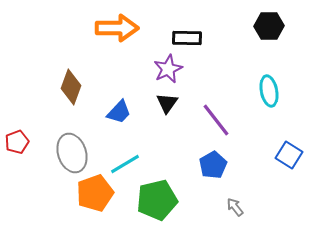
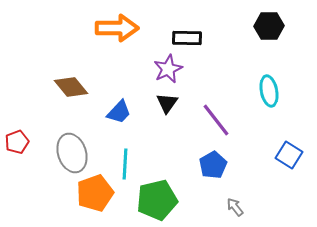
brown diamond: rotated 60 degrees counterclockwise
cyan line: rotated 56 degrees counterclockwise
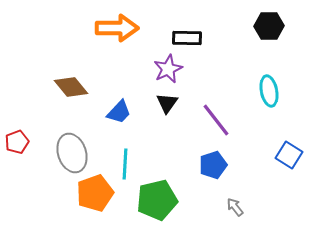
blue pentagon: rotated 12 degrees clockwise
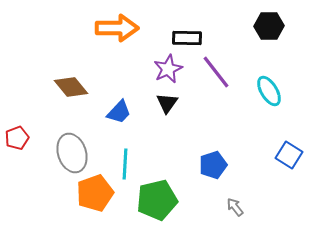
cyan ellipse: rotated 20 degrees counterclockwise
purple line: moved 48 px up
red pentagon: moved 4 px up
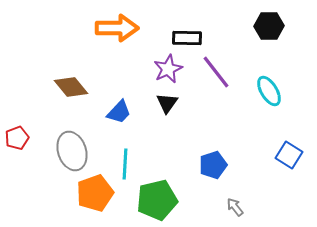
gray ellipse: moved 2 px up
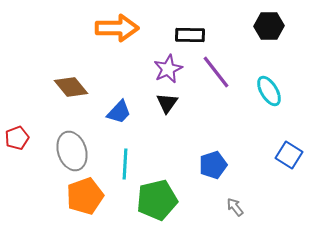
black rectangle: moved 3 px right, 3 px up
orange pentagon: moved 10 px left, 3 px down
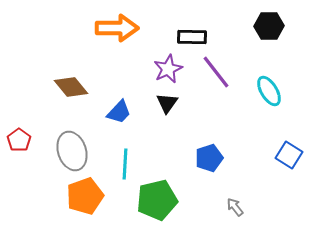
black rectangle: moved 2 px right, 2 px down
red pentagon: moved 2 px right, 2 px down; rotated 15 degrees counterclockwise
blue pentagon: moved 4 px left, 7 px up
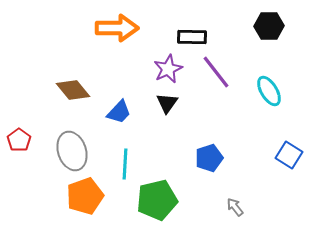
brown diamond: moved 2 px right, 3 px down
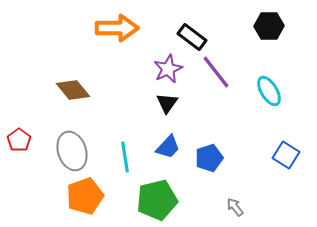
black rectangle: rotated 36 degrees clockwise
blue trapezoid: moved 49 px right, 35 px down
blue square: moved 3 px left
cyan line: moved 7 px up; rotated 12 degrees counterclockwise
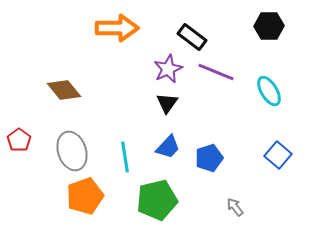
purple line: rotated 30 degrees counterclockwise
brown diamond: moved 9 px left
blue square: moved 8 px left; rotated 8 degrees clockwise
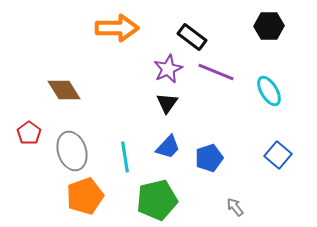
brown diamond: rotated 8 degrees clockwise
red pentagon: moved 10 px right, 7 px up
